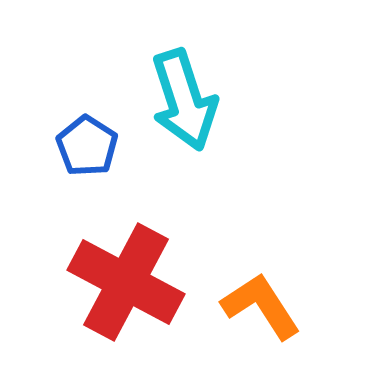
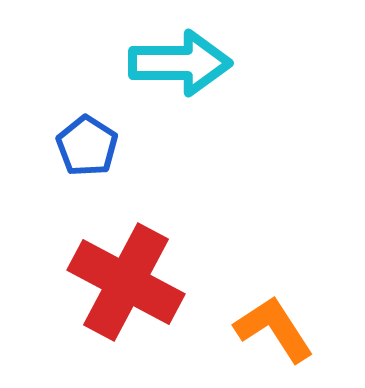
cyan arrow: moved 4 px left, 37 px up; rotated 72 degrees counterclockwise
orange L-shape: moved 13 px right, 23 px down
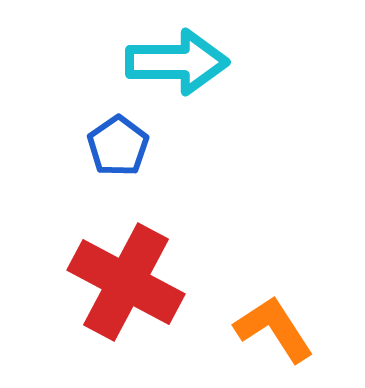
cyan arrow: moved 3 px left, 1 px up
blue pentagon: moved 31 px right; rotated 4 degrees clockwise
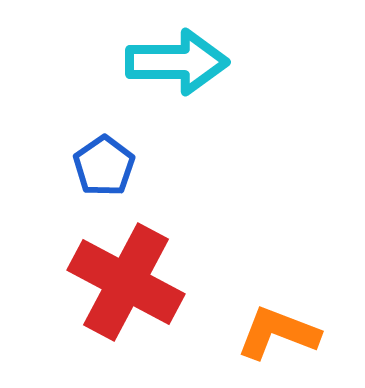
blue pentagon: moved 14 px left, 20 px down
orange L-shape: moved 4 px right, 4 px down; rotated 36 degrees counterclockwise
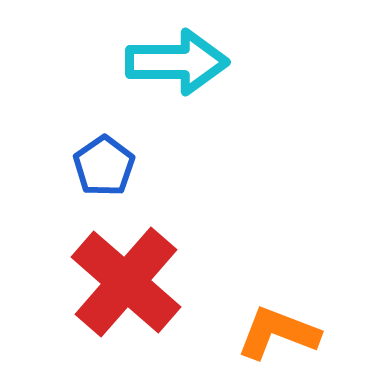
red cross: rotated 13 degrees clockwise
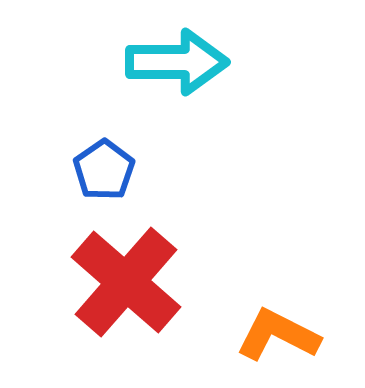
blue pentagon: moved 4 px down
orange L-shape: moved 2 px down; rotated 6 degrees clockwise
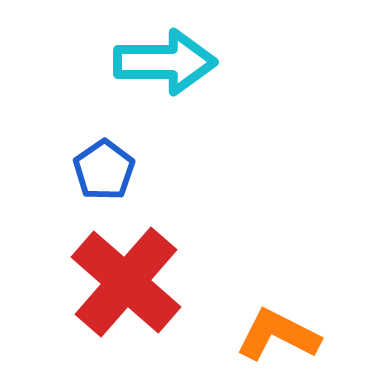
cyan arrow: moved 12 px left
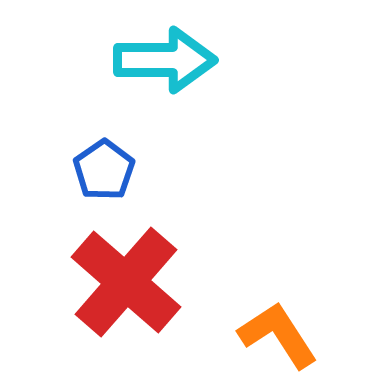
cyan arrow: moved 2 px up
orange L-shape: rotated 30 degrees clockwise
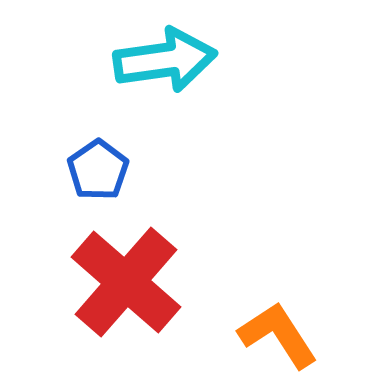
cyan arrow: rotated 8 degrees counterclockwise
blue pentagon: moved 6 px left
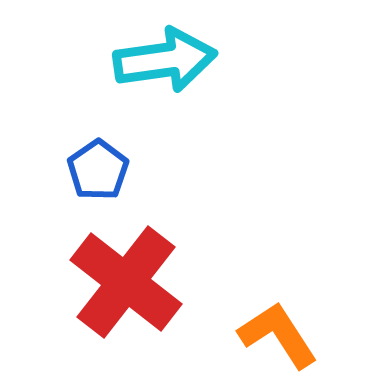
red cross: rotated 3 degrees counterclockwise
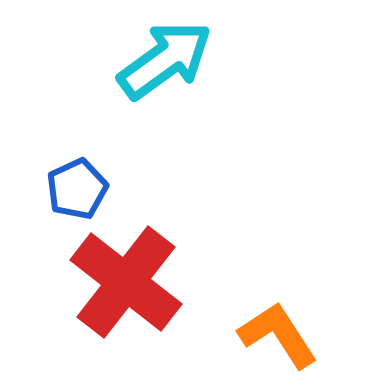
cyan arrow: rotated 28 degrees counterclockwise
blue pentagon: moved 21 px left, 19 px down; rotated 10 degrees clockwise
